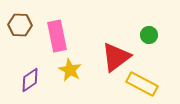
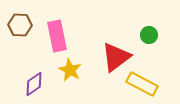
purple diamond: moved 4 px right, 4 px down
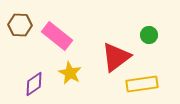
pink rectangle: rotated 40 degrees counterclockwise
yellow star: moved 3 px down
yellow rectangle: rotated 36 degrees counterclockwise
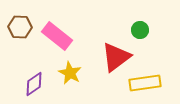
brown hexagon: moved 2 px down
green circle: moved 9 px left, 5 px up
yellow rectangle: moved 3 px right, 1 px up
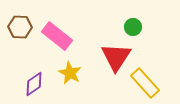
green circle: moved 7 px left, 3 px up
red triangle: rotated 20 degrees counterclockwise
yellow rectangle: rotated 56 degrees clockwise
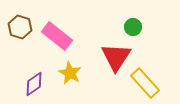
brown hexagon: rotated 15 degrees clockwise
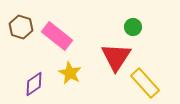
brown hexagon: moved 1 px right
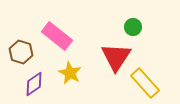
brown hexagon: moved 25 px down
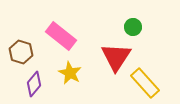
pink rectangle: moved 4 px right
purple diamond: rotated 15 degrees counterclockwise
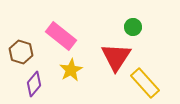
yellow star: moved 1 px right, 3 px up; rotated 15 degrees clockwise
